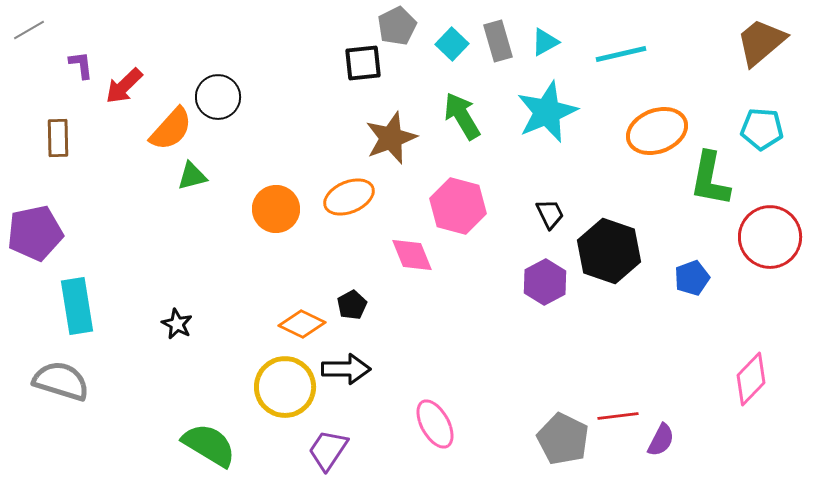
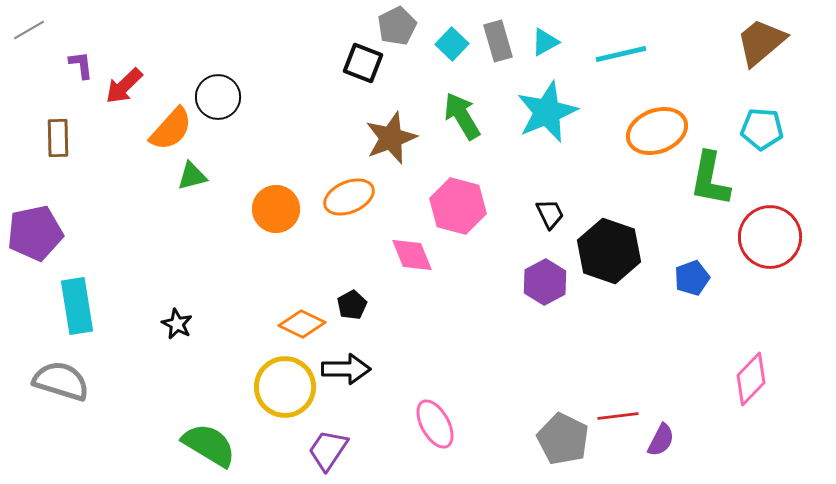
black square at (363, 63): rotated 27 degrees clockwise
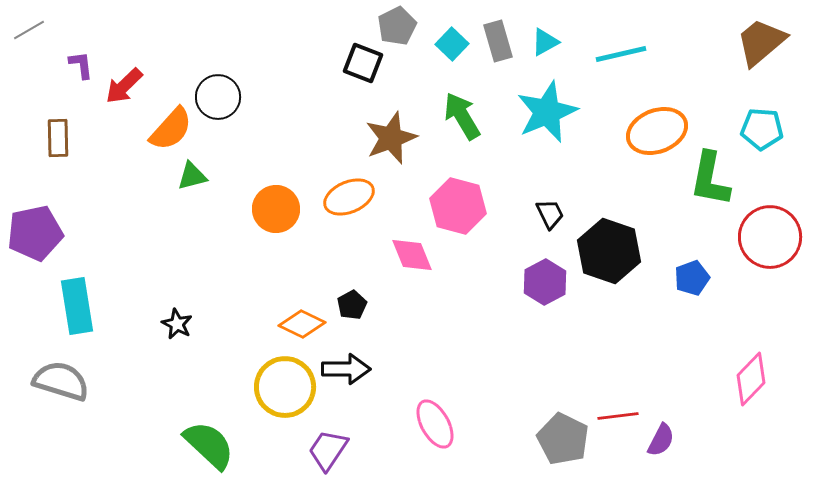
green semicircle at (209, 445): rotated 12 degrees clockwise
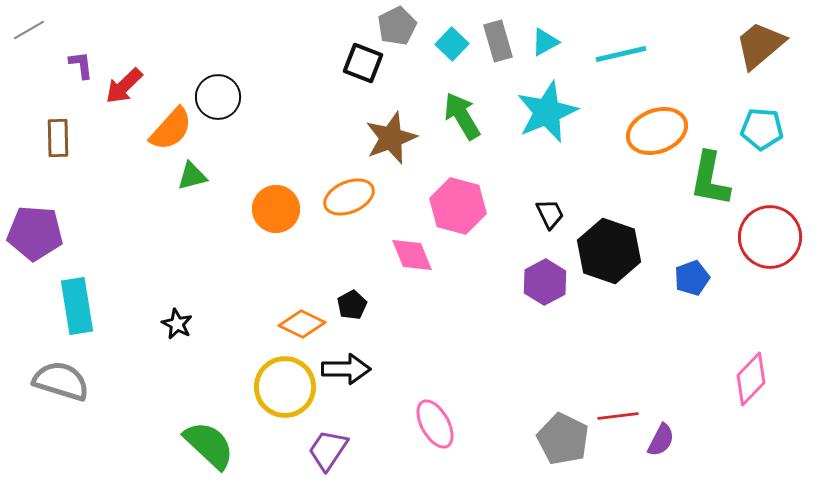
brown trapezoid at (761, 42): moved 1 px left, 3 px down
purple pentagon at (35, 233): rotated 16 degrees clockwise
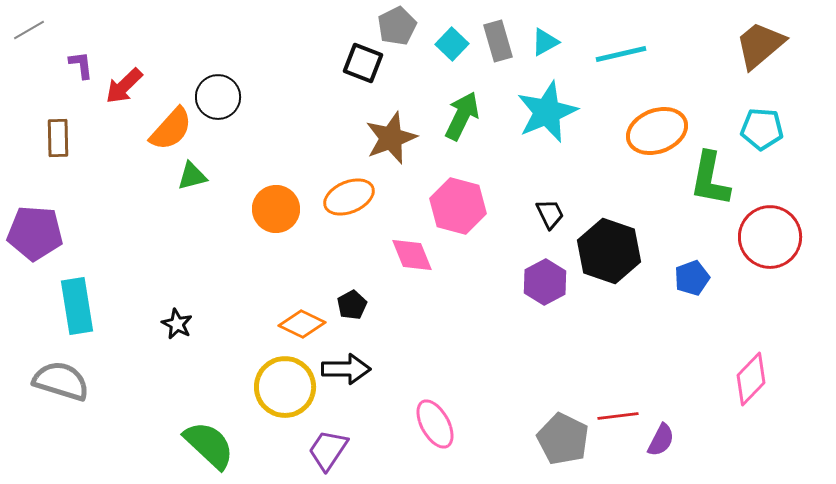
green arrow at (462, 116): rotated 57 degrees clockwise
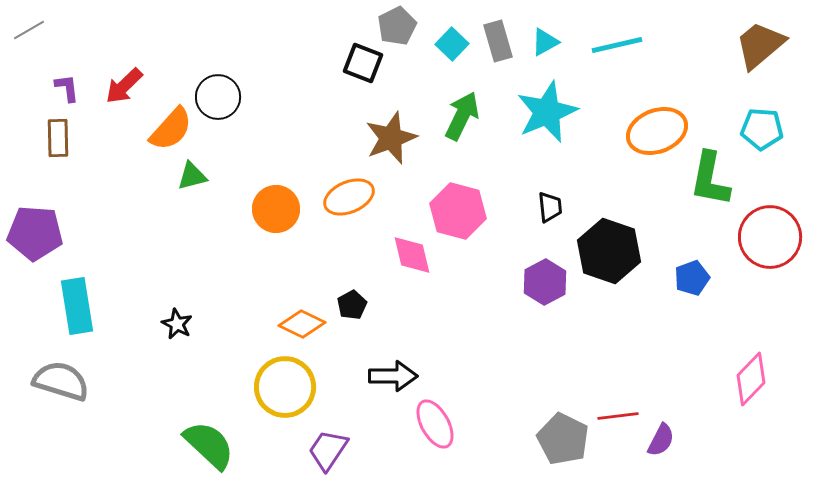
cyan line at (621, 54): moved 4 px left, 9 px up
purple L-shape at (81, 65): moved 14 px left, 23 px down
pink hexagon at (458, 206): moved 5 px down
black trapezoid at (550, 214): moved 7 px up; rotated 20 degrees clockwise
pink diamond at (412, 255): rotated 9 degrees clockwise
black arrow at (346, 369): moved 47 px right, 7 px down
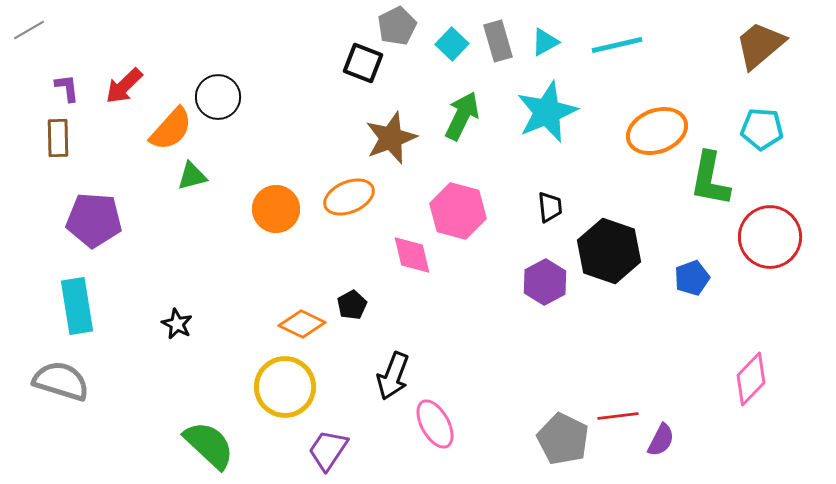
purple pentagon at (35, 233): moved 59 px right, 13 px up
black arrow at (393, 376): rotated 111 degrees clockwise
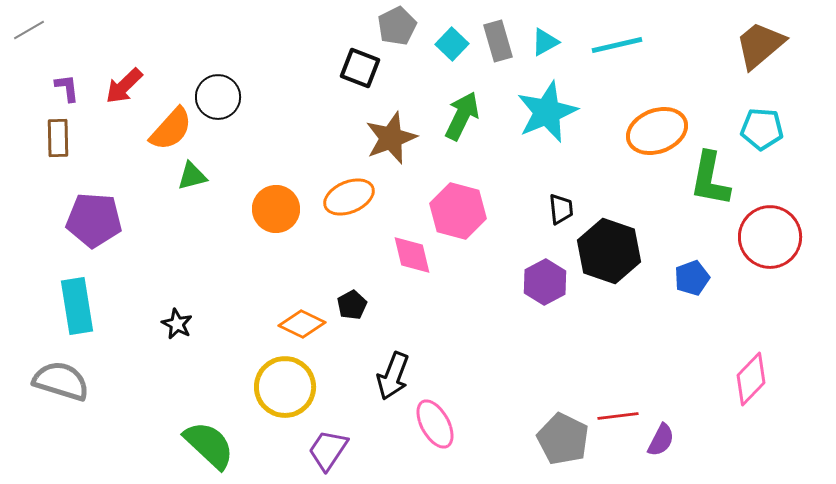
black square at (363, 63): moved 3 px left, 5 px down
black trapezoid at (550, 207): moved 11 px right, 2 px down
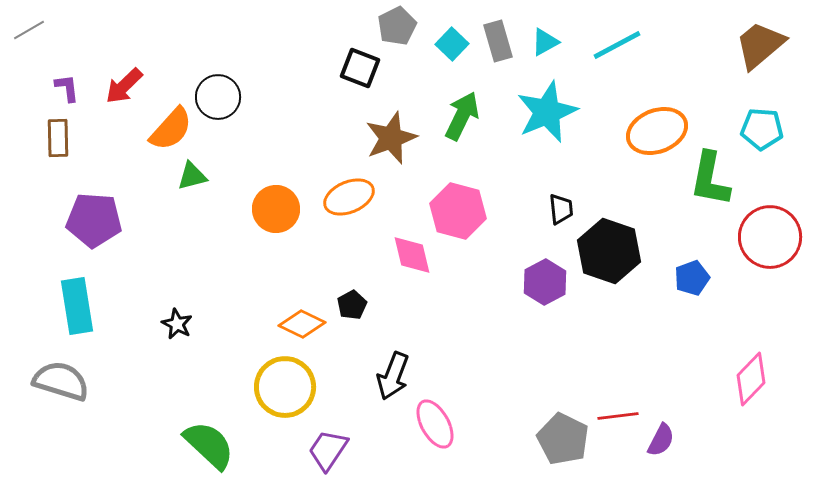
cyan line at (617, 45): rotated 15 degrees counterclockwise
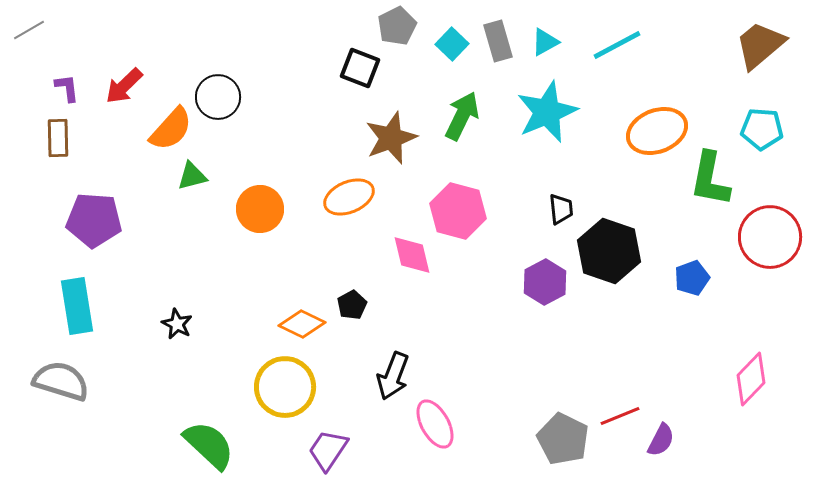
orange circle at (276, 209): moved 16 px left
red line at (618, 416): moved 2 px right; rotated 15 degrees counterclockwise
